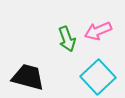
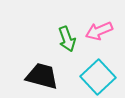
pink arrow: moved 1 px right
black trapezoid: moved 14 px right, 1 px up
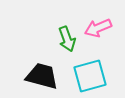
pink arrow: moved 1 px left, 3 px up
cyan square: moved 8 px left, 1 px up; rotated 28 degrees clockwise
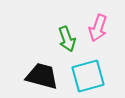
pink arrow: rotated 48 degrees counterclockwise
cyan square: moved 2 px left
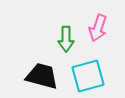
green arrow: moved 1 px left; rotated 20 degrees clockwise
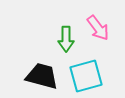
pink arrow: rotated 56 degrees counterclockwise
cyan square: moved 2 px left
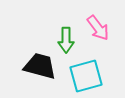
green arrow: moved 1 px down
black trapezoid: moved 2 px left, 10 px up
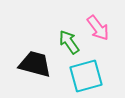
green arrow: moved 3 px right, 2 px down; rotated 145 degrees clockwise
black trapezoid: moved 5 px left, 2 px up
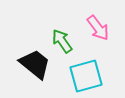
green arrow: moved 7 px left, 1 px up
black trapezoid: rotated 24 degrees clockwise
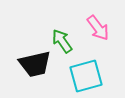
black trapezoid: rotated 128 degrees clockwise
